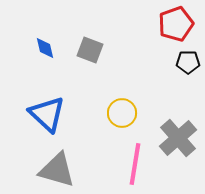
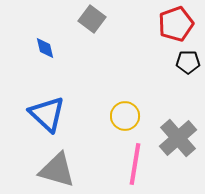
gray square: moved 2 px right, 31 px up; rotated 16 degrees clockwise
yellow circle: moved 3 px right, 3 px down
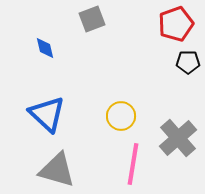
gray square: rotated 32 degrees clockwise
yellow circle: moved 4 px left
pink line: moved 2 px left
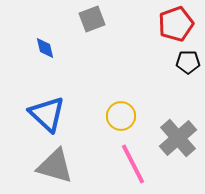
pink line: rotated 36 degrees counterclockwise
gray triangle: moved 2 px left, 4 px up
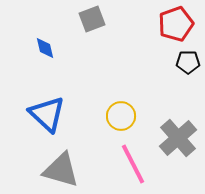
gray triangle: moved 6 px right, 4 px down
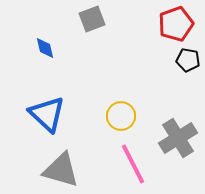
black pentagon: moved 2 px up; rotated 10 degrees clockwise
gray cross: rotated 9 degrees clockwise
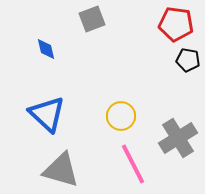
red pentagon: rotated 28 degrees clockwise
blue diamond: moved 1 px right, 1 px down
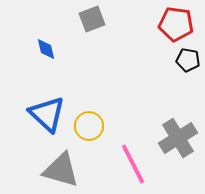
yellow circle: moved 32 px left, 10 px down
